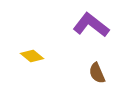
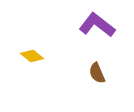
purple L-shape: moved 6 px right
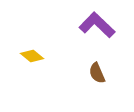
purple L-shape: rotated 6 degrees clockwise
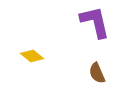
purple L-shape: moved 2 px left, 3 px up; rotated 33 degrees clockwise
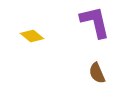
yellow diamond: moved 20 px up
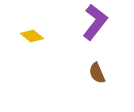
purple L-shape: rotated 51 degrees clockwise
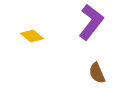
purple L-shape: moved 4 px left
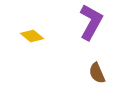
purple L-shape: rotated 9 degrees counterclockwise
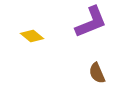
purple L-shape: rotated 39 degrees clockwise
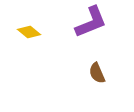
yellow diamond: moved 3 px left, 4 px up
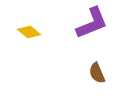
purple L-shape: moved 1 px right, 1 px down
